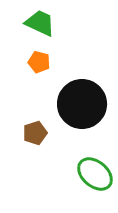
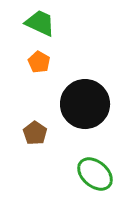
orange pentagon: rotated 15 degrees clockwise
black circle: moved 3 px right
brown pentagon: rotated 20 degrees counterclockwise
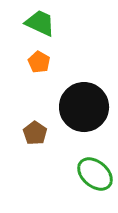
black circle: moved 1 px left, 3 px down
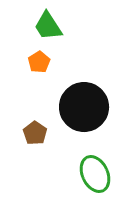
green trapezoid: moved 8 px right, 3 px down; rotated 148 degrees counterclockwise
orange pentagon: rotated 10 degrees clockwise
green ellipse: rotated 24 degrees clockwise
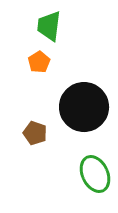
green trapezoid: moved 1 px right; rotated 40 degrees clockwise
brown pentagon: rotated 15 degrees counterclockwise
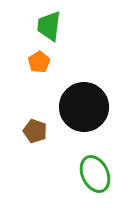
brown pentagon: moved 2 px up
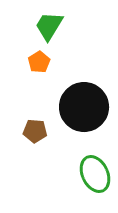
green trapezoid: rotated 24 degrees clockwise
brown pentagon: rotated 15 degrees counterclockwise
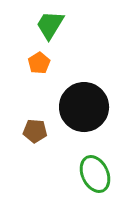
green trapezoid: moved 1 px right, 1 px up
orange pentagon: moved 1 px down
